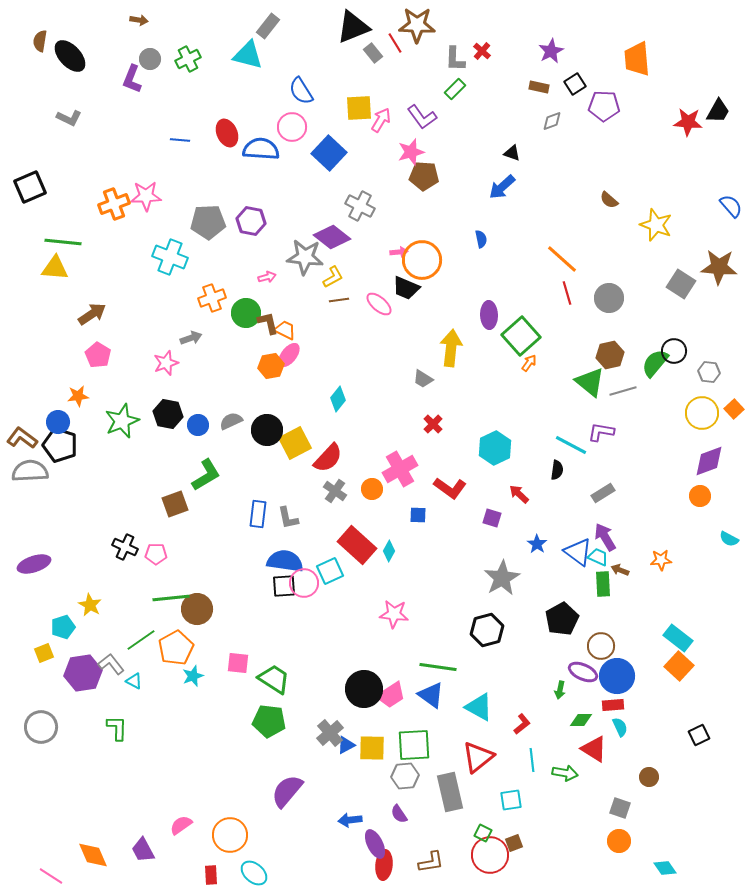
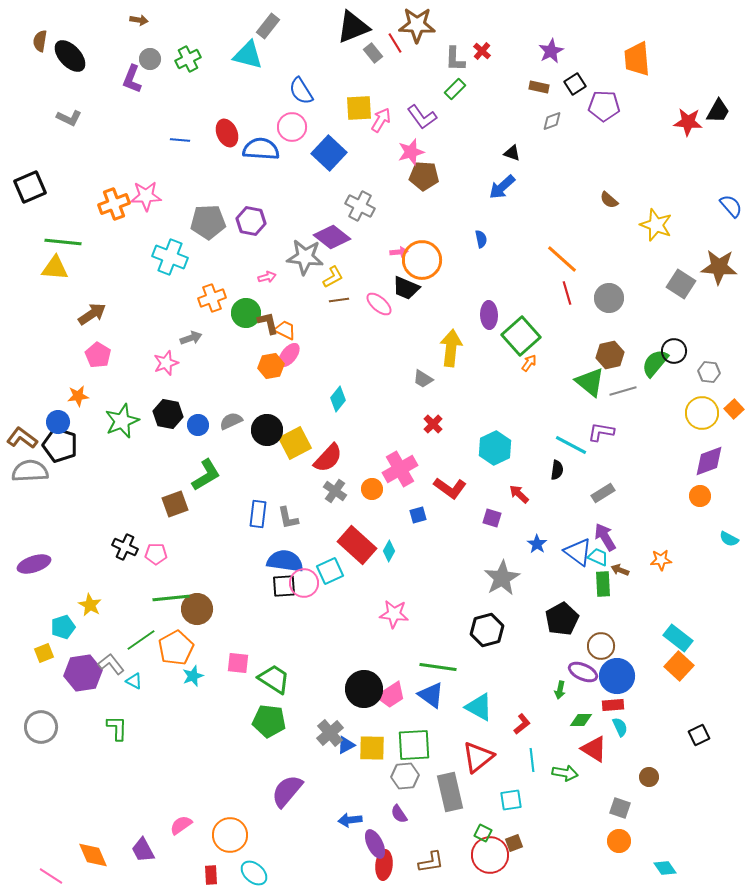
blue square at (418, 515): rotated 18 degrees counterclockwise
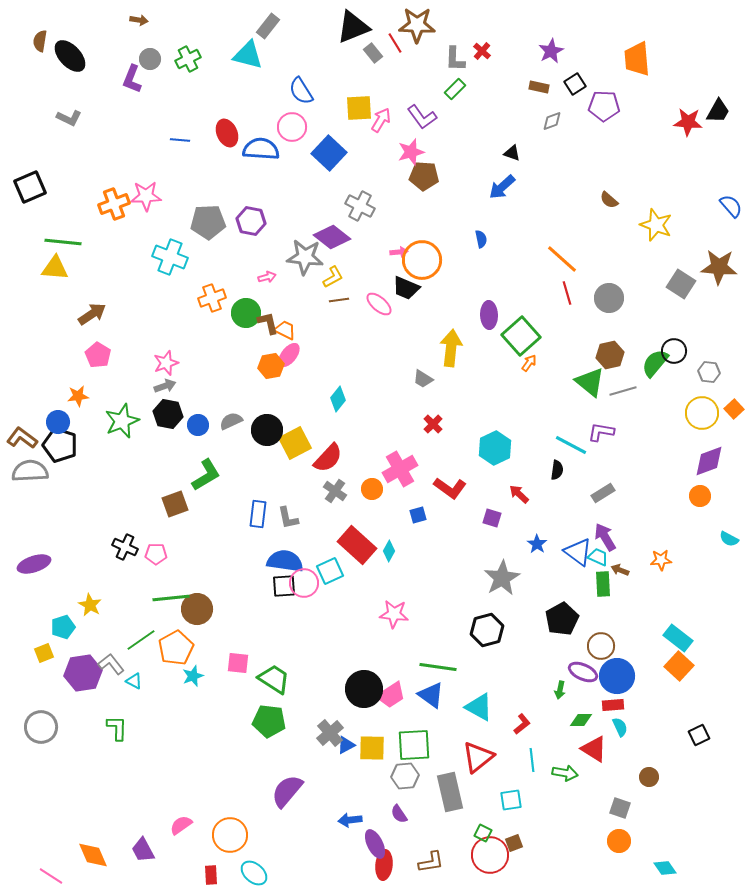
gray arrow at (191, 338): moved 26 px left, 48 px down
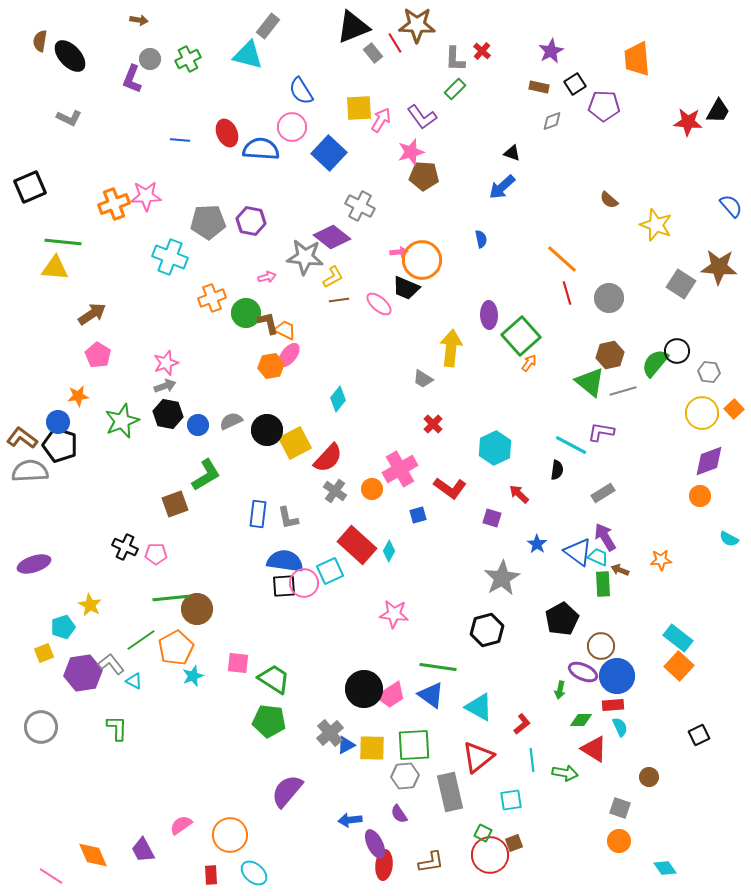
black circle at (674, 351): moved 3 px right
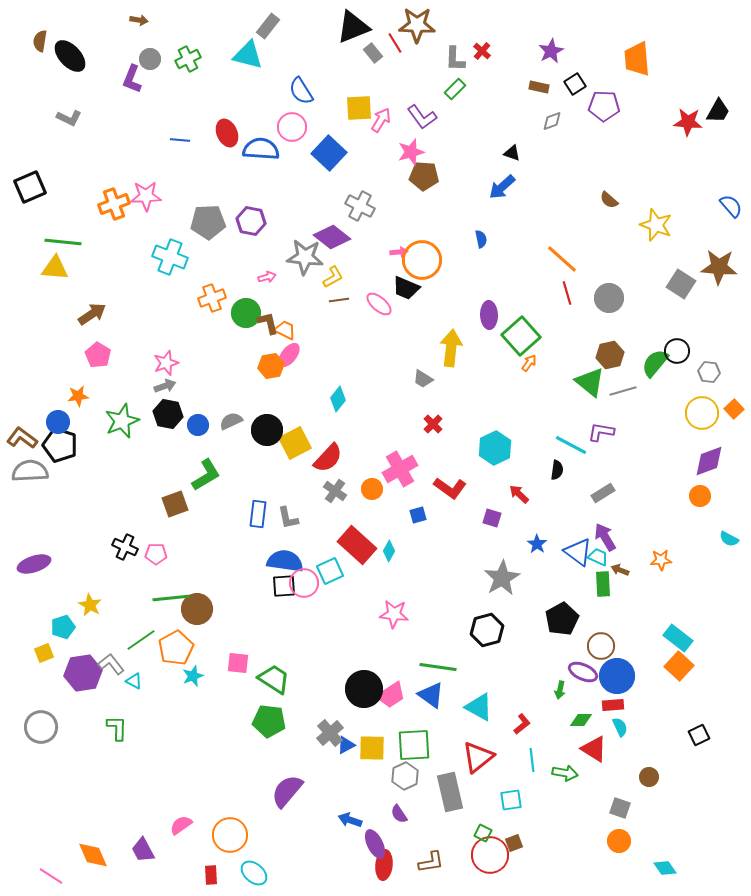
gray hexagon at (405, 776): rotated 20 degrees counterclockwise
blue arrow at (350, 820): rotated 25 degrees clockwise
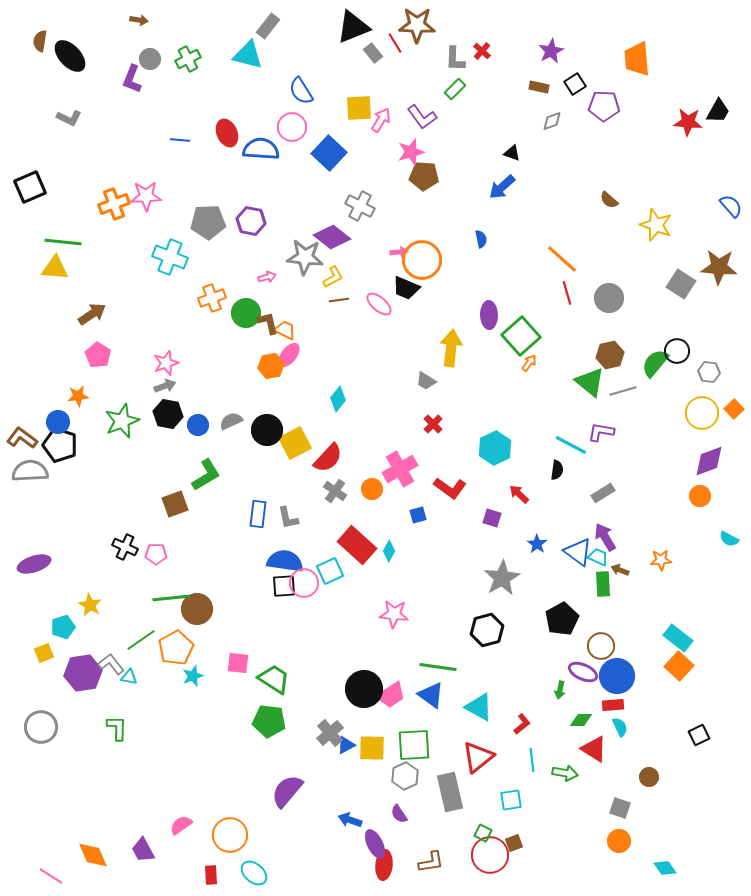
gray trapezoid at (423, 379): moved 3 px right, 2 px down
cyan triangle at (134, 681): moved 5 px left, 4 px up; rotated 18 degrees counterclockwise
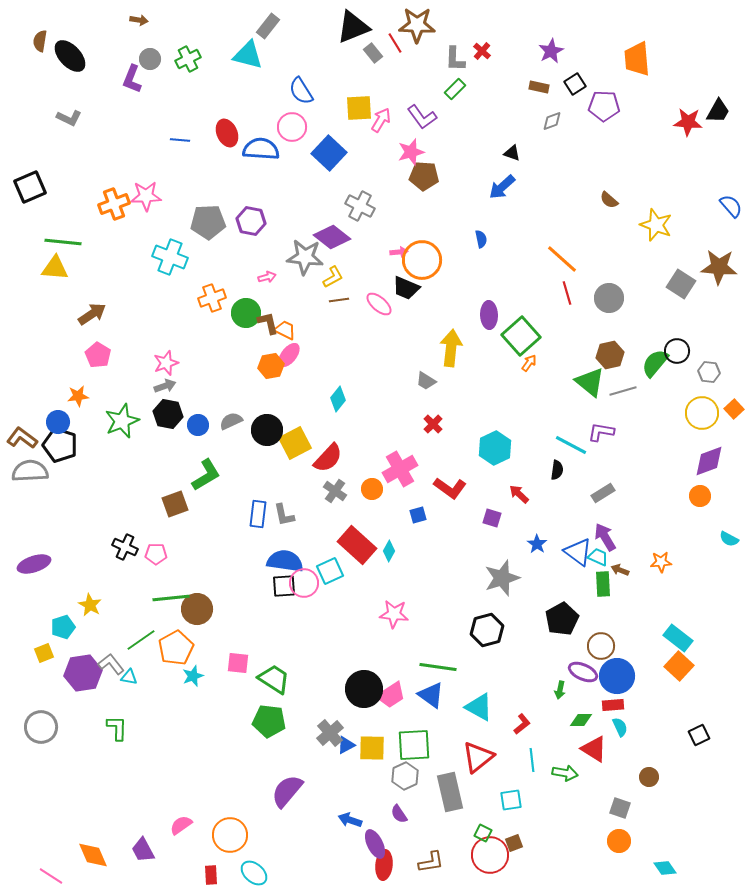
gray L-shape at (288, 518): moved 4 px left, 3 px up
orange star at (661, 560): moved 2 px down
gray star at (502, 578): rotated 12 degrees clockwise
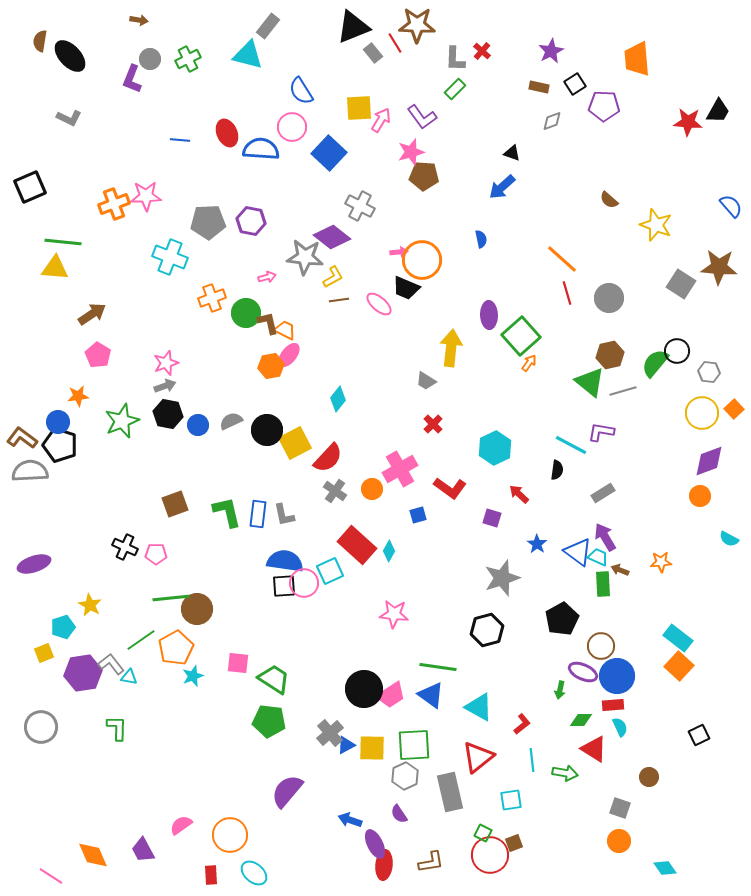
green L-shape at (206, 475): moved 21 px right, 37 px down; rotated 72 degrees counterclockwise
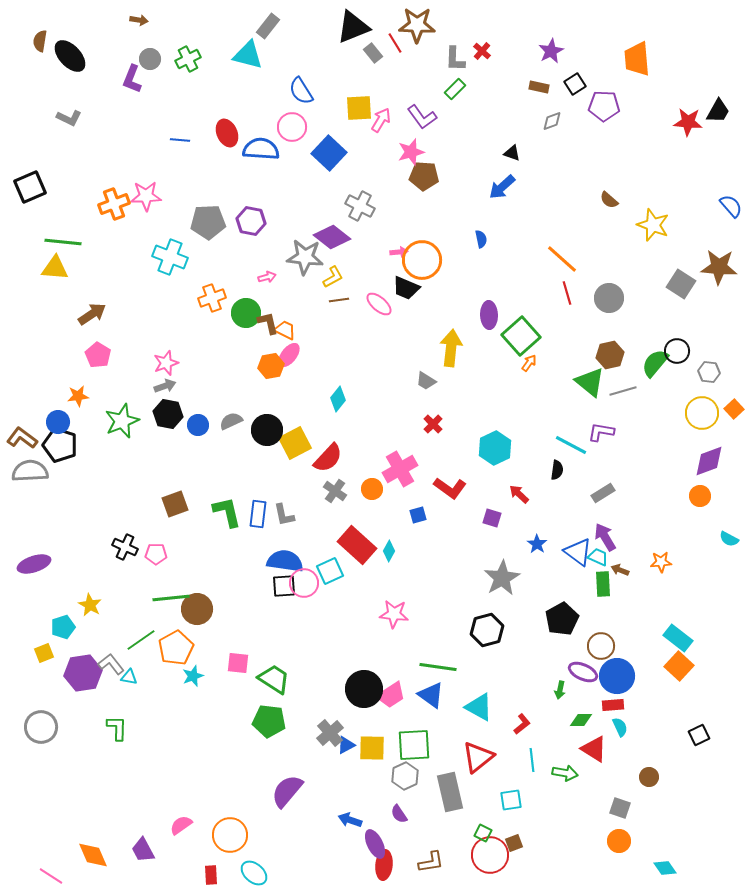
yellow star at (656, 225): moved 3 px left
gray star at (502, 578): rotated 12 degrees counterclockwise
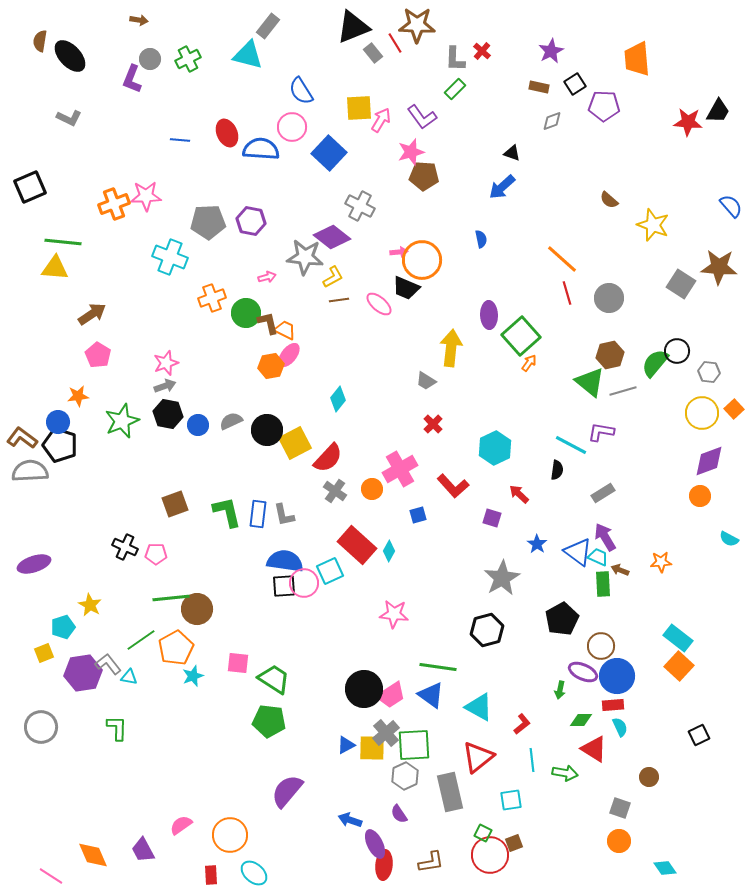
red L-shape at (450, 488): moved 3 px right, 2 px up; rotated 12 degrees clockwise
gray L-shape at (111, 664): moved 3 px left
gray cross at (330, 733): moved 56 px right
